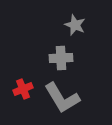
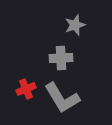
gray star: rotated 30 degrees clockwise
red cross: moved 3 px right
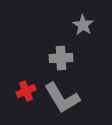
gray star: moved 8 px right; rotated 20 degrees counterclockwise
red cross: moved 2 px down
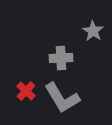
gray star: moved 10 px right, 6 px down
red cross: rotated 24 degrees counterclockwise
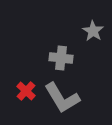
gray cross: rotated 10 degrees clockwise
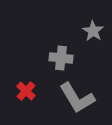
gray L-shape: moved 15 px right
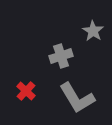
gray cross: moved 2 px up; rotated 25 degrees counterclockwise
